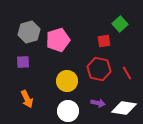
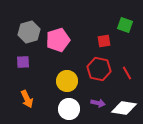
green square: moved 5 px right, 1 px down; rotated 28 degrees counterclockwise
white circle: moved 1 px right, 2 px up
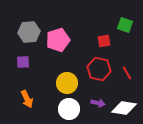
gray hexagon: rotated 10 degrees clockwise
yellow circle: moved 2 px down
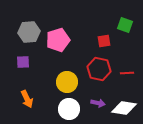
red line: rotated 64 degrees counterclockwise
yellow circle: moved 1 px up
